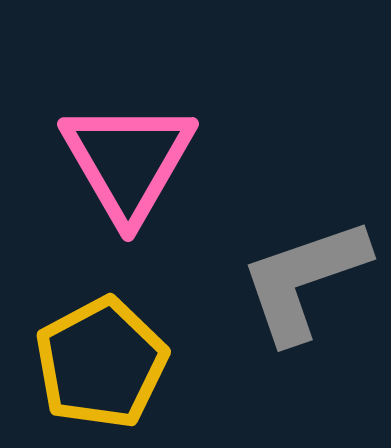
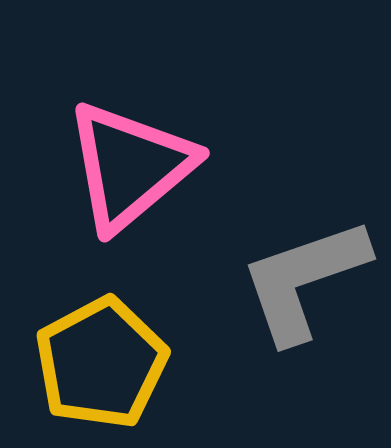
pink triangle: moved 2 px right, 5 px down; rotated 20 degrees clockwise
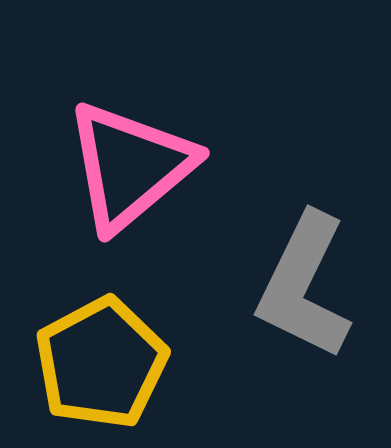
gray L-shape: moved 6 px down; rotated 45 degrees counterclockwise
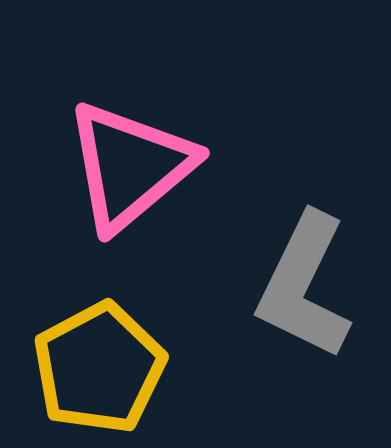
yellow pentagon: moved 2 px left, 5 px down
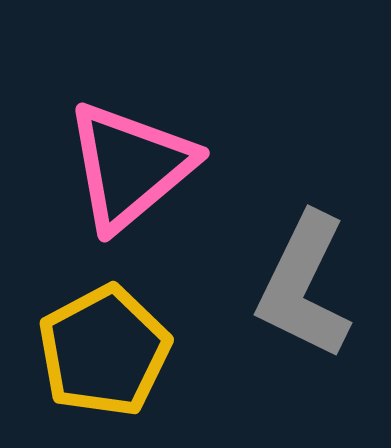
yellow pentagon: moved 5 px right, 17 px up
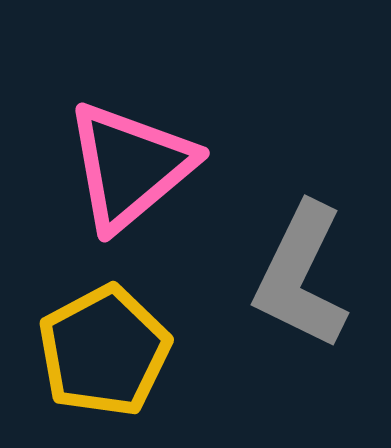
gray L-shape: moved 3 px left, 10 px up
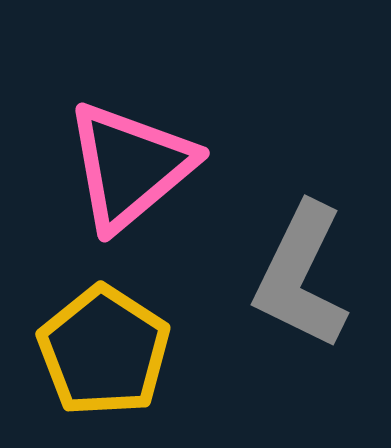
yellow pentagon: rotated 11 degrees counterclockwise
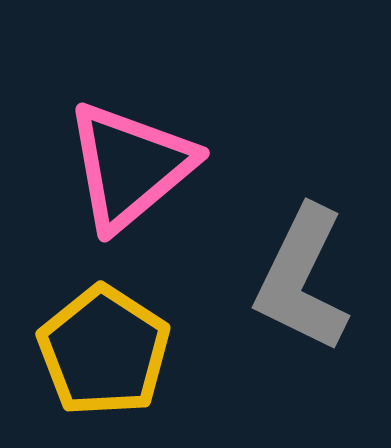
gray L-shape: moved 1 px right, 3 px down
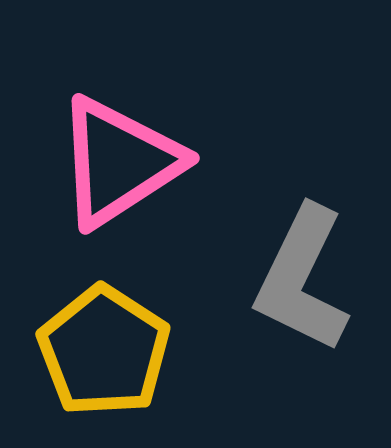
pink triangle: moved 11 px left, 4 px up; rotated 7 degrees clockwise
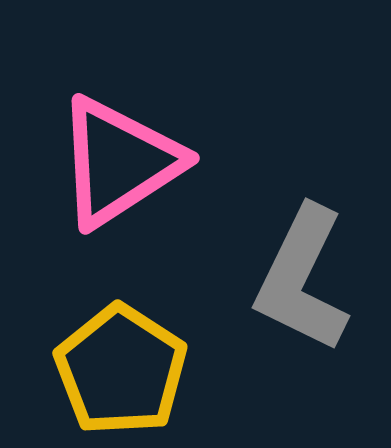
yellow pentagon: moved 17 px right, 19 px down
